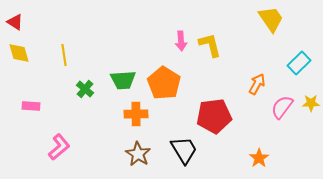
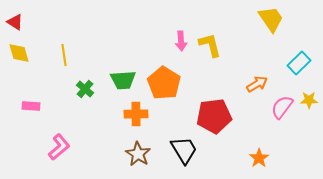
orange arrow: rotated 30 degrees clockwise
yellow star: moved 2 px left, 3 px up
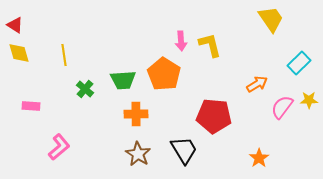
red triangle: moved 3 px down
orange pentagon: moved 9 px up
red pentagon: rotated 12 degrees clockwise
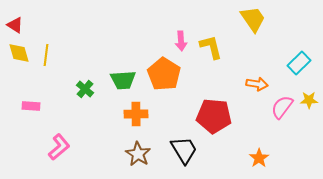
yellow trapezoid: moved 18 px left
yellow L-shape: moved 1 px right, 2 px down
yellow line: moved 18 px left; rotated 15 degrees clockwise
orange arrow: rotated 40 degrees clockwise
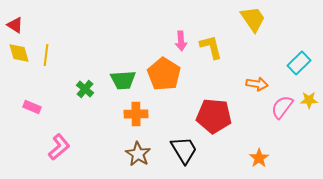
pink rectangle: moved 1 px right, 1 px down; rotated 18 degrees clockwise
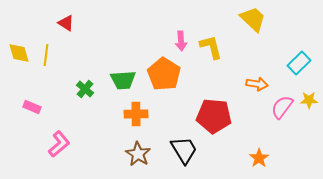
yellow trapezoid: rotated 12 degrees counterclockwise
red triangle: moved 51 px right, 2 px up
pink L-shape: moved 3 px up
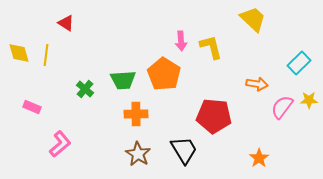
pink L-shape: moved 1 px right
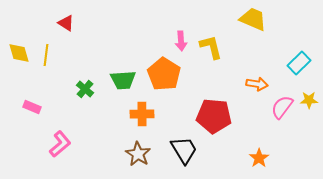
yellow trapezoid: rotated 20 degrees counterclockwise
orange cross: moved 6 px right
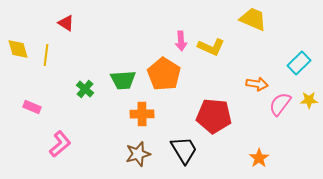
yellow L-shape: rotated 128 degrees clockwise
yellow diamond: moved 1 px left, 4 px up
pink semicircle: moved 2 px left, 3 px up
brown star: rotated 25 degrees clockwise
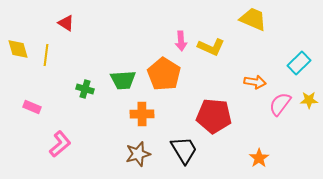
orange arrow: moved 2 px left, 2 px up
green cross: rotated 24 degrees counterclockwise
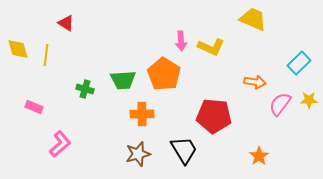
pink rectangle: moved 2 px right
orange star: moved 2 px up
